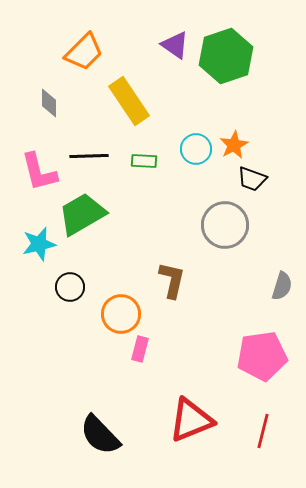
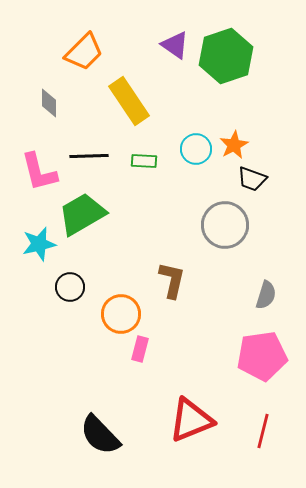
gray semicircle: moved 16 px left, 9 px down
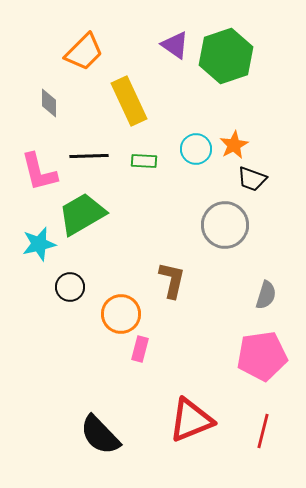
yellow rectangle: rotated 9 degrees clockwise
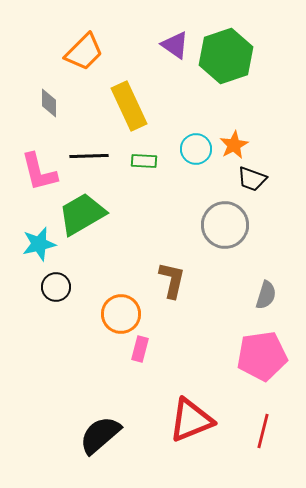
yellow rectangle: moved 5 px down
black circle: moved 14 px left
black semicircle: rotated 93 degrees clockwise
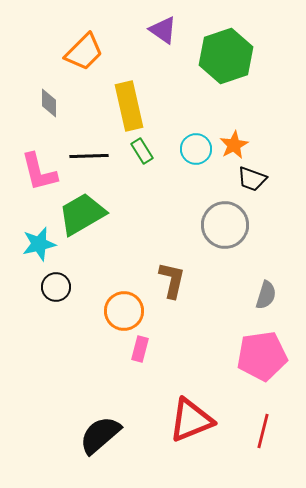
purple triangle: moved 12 px left, 15 px up
yellow rectangle: rotated 12 degrees clockwise
green rectangle: moved 2 px left, 10 px up; rotated 55 degrees clockwise
orange circle: moved 3 px right, 3 px up
